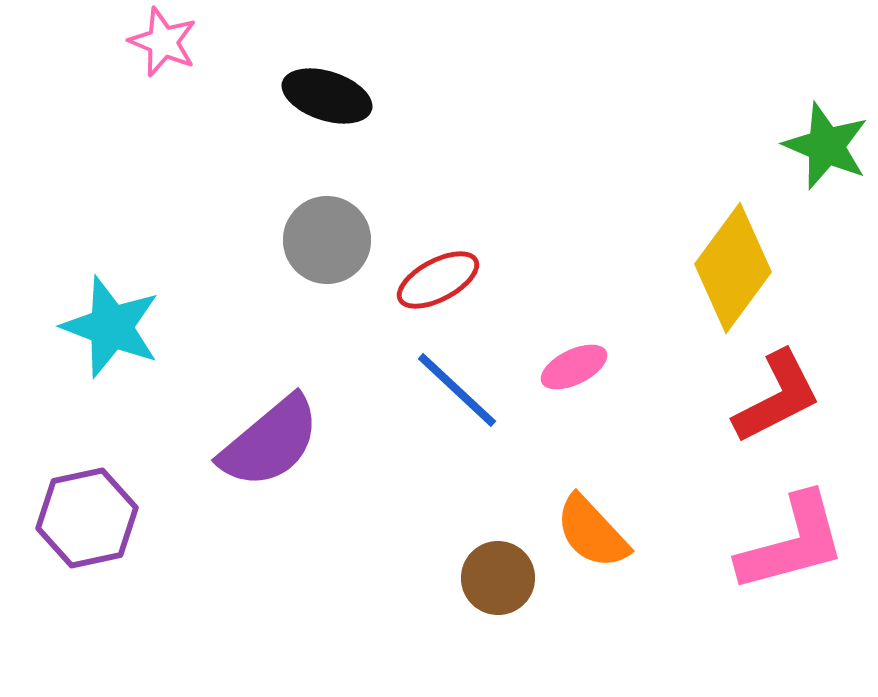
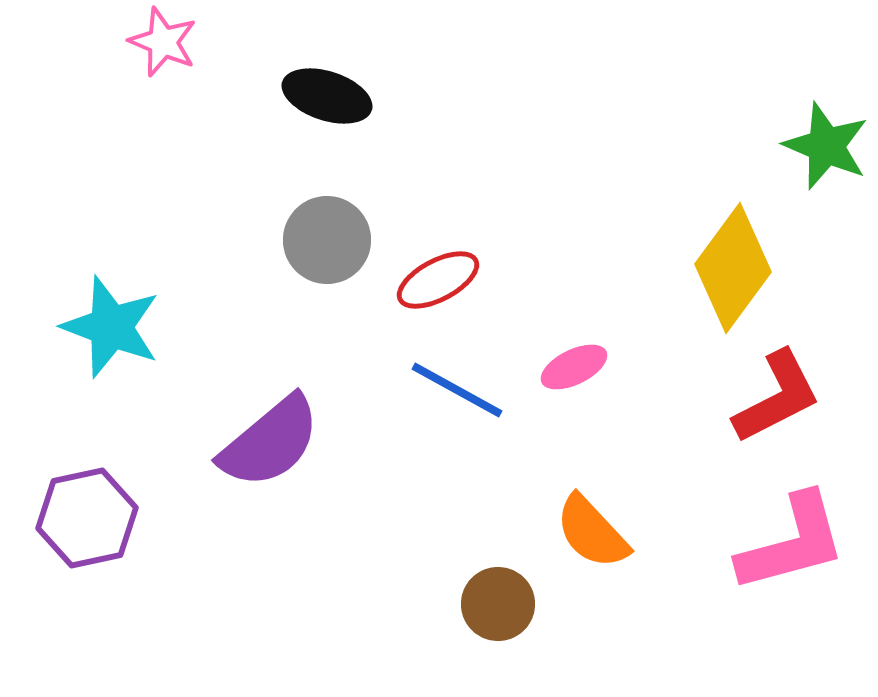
blue line: rotated 14 degrees counterclockwise
brown circle: moved 26 px down
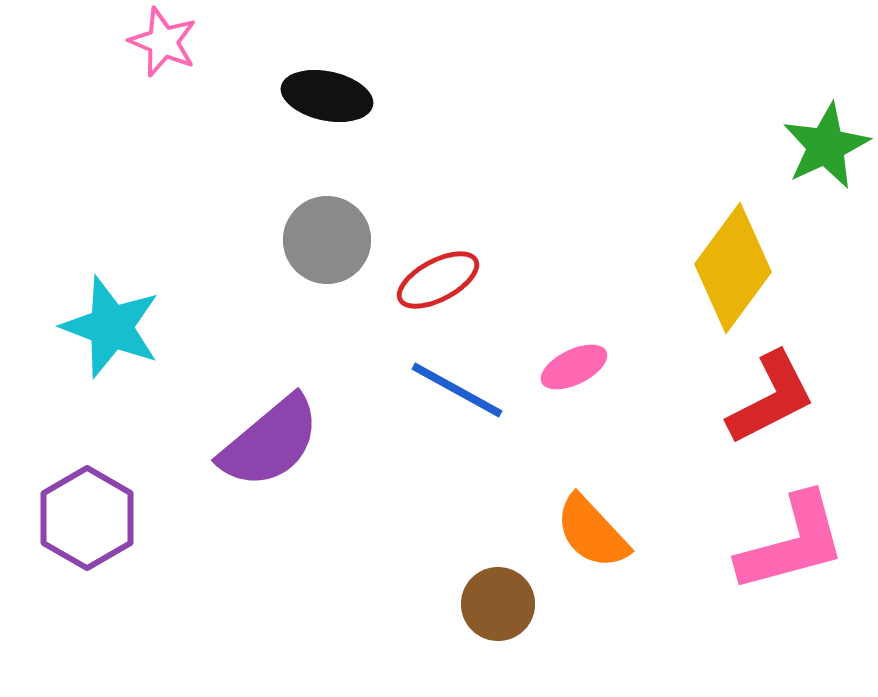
black ellipse: rotated 6 degrees counterclockwise
green star: rotated 24 degrees clockwise
red L-shape: moved 6 px left, 1 px down
purple hexagon: rotated 18 degrees counterclockwise
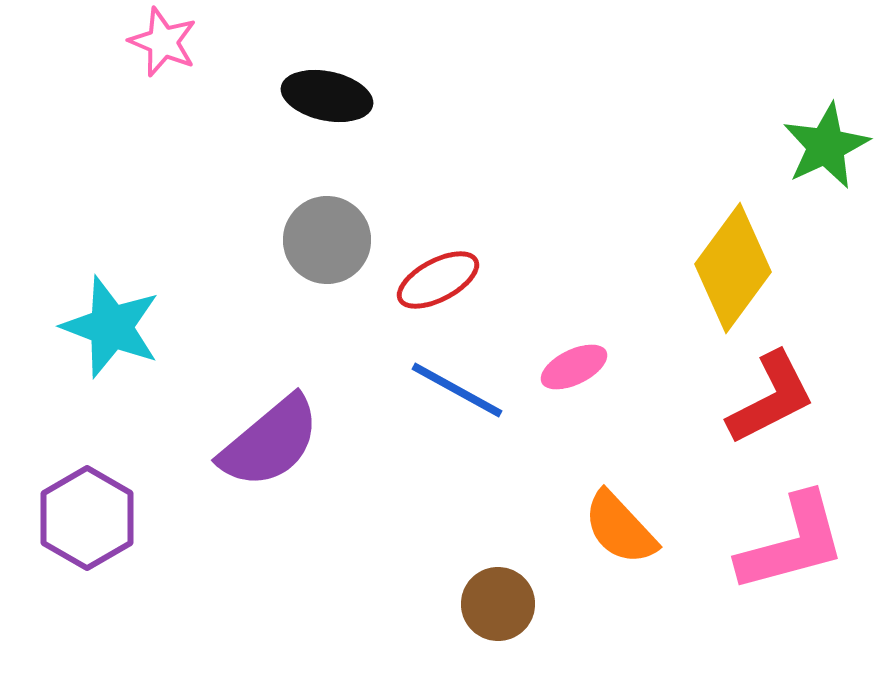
orange semicircle: moved 28 px right, 4 px up
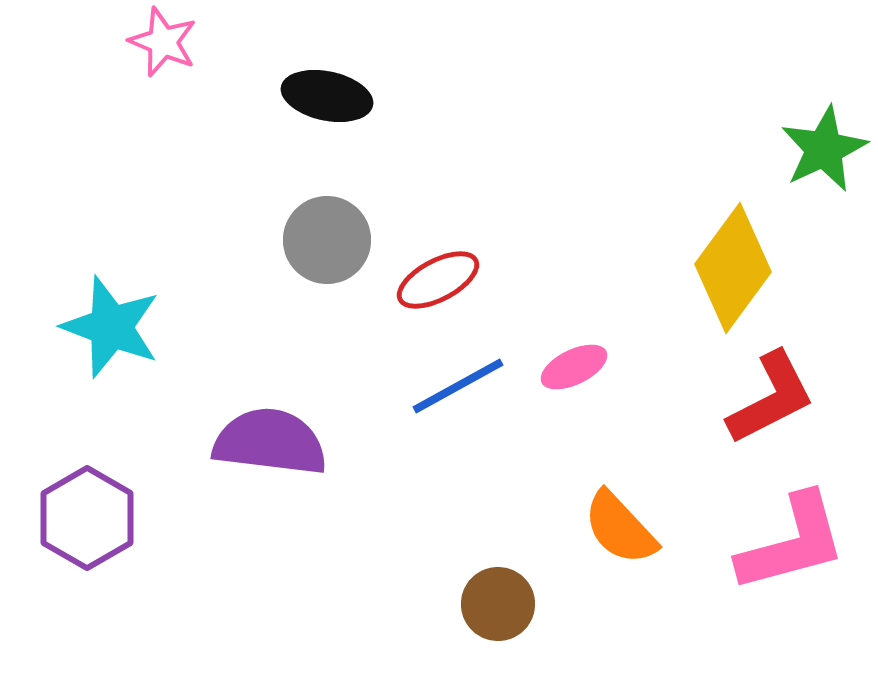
green star: moved 2 px left, 3 px down
blue line: moved 1 px right, 4 px up; rotated 58 degrees counterclockwise
purple semicircle: rotated 133 degrees counterclockwise
